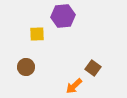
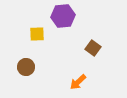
brown square: moved 20 px up
orange arrow: moved 4 px right, 4 px up
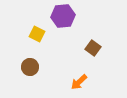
yellow square: rotated 28 degrees clockwise
brown circle: moved 4 px right
orange arrow: moved 1 px right
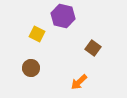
purple hexagon: rotated 20 degrees clockwise
brown circle: moved 1 px right, 1 px down
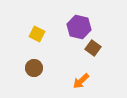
purple hexagon: moved 16 px right, 11 px down
brown circle: moved 3 px right
orange arrow: moved 2 px right, 1 px up
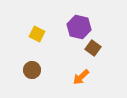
brown circle: moved 2 px left, 2 px down
orange arrow: moved 4 px up
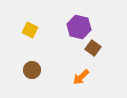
yellow square: moved 7 px left, 4 px up
